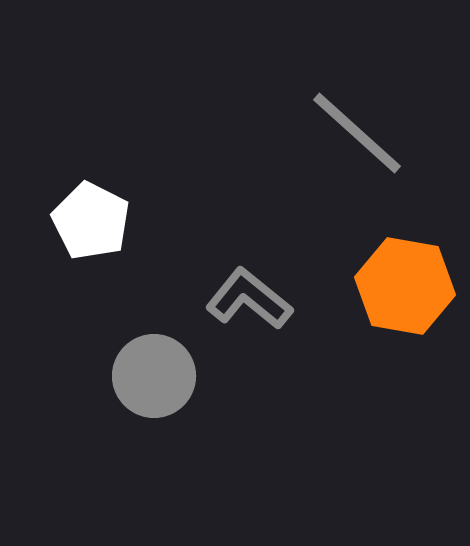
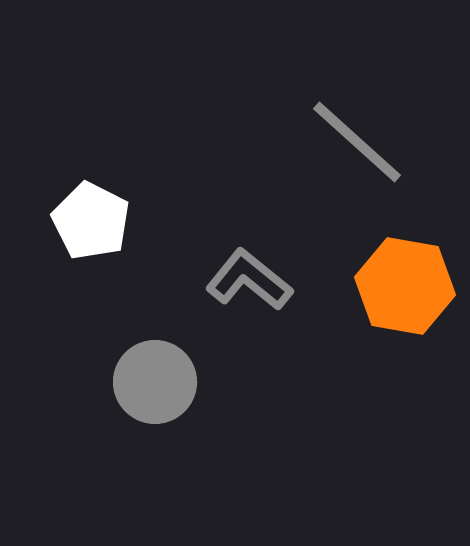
gray line: moved 9 px down
gray L-shape: moved 19 px up
gray circle: moved 1 px right, 6 px down
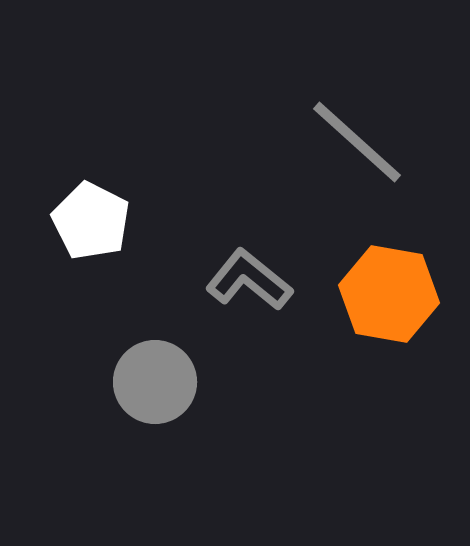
orange hexagon: moved 16 px left, 8 px down
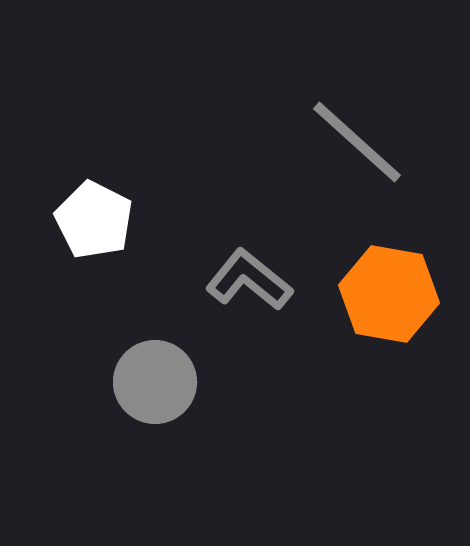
white pentagon: moved 3 px right, 1 px up
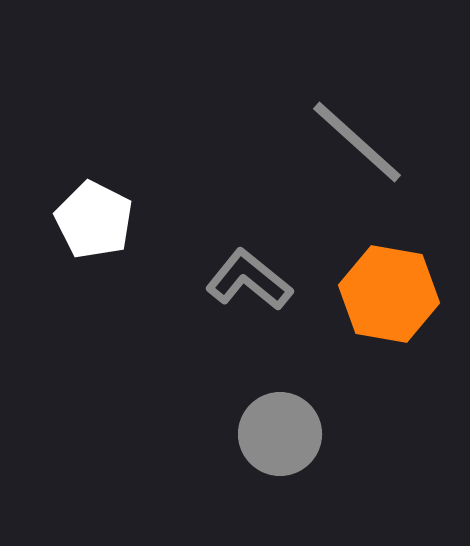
gray circle: moved 125 px right, 52 px down
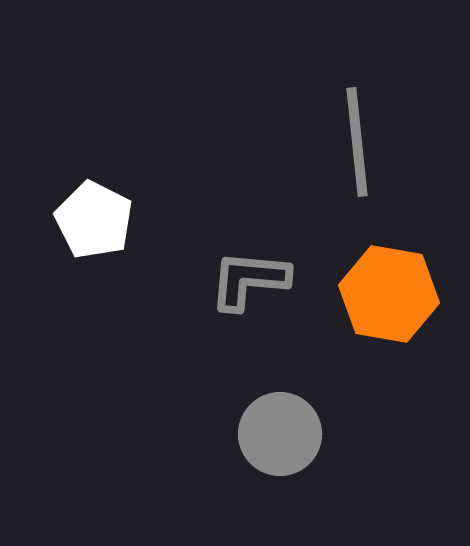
gray line: rotated 42 degrees clockwise
gray L-shape: rotated 34 degrees counterclockwise
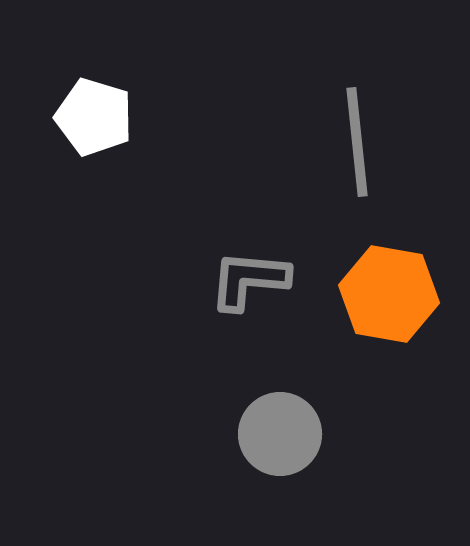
white pentagon: moved 103 px up; rotated 10 degrees counterclockwise
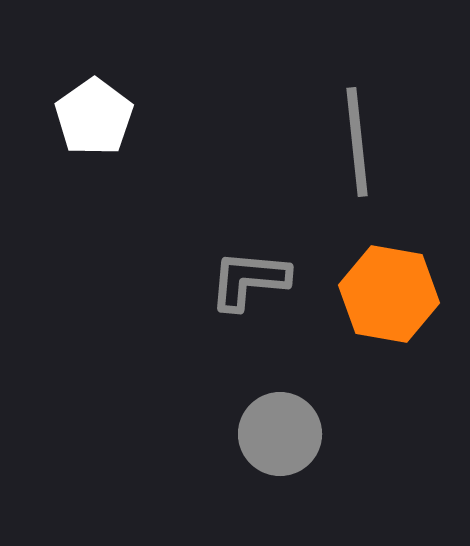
white pentagon: rotated 20 degrees clockwise
